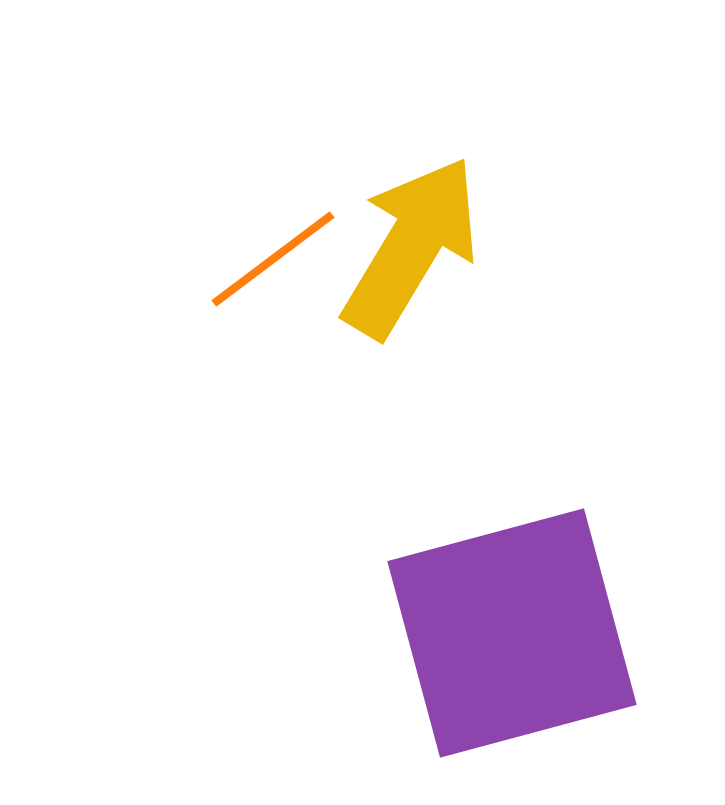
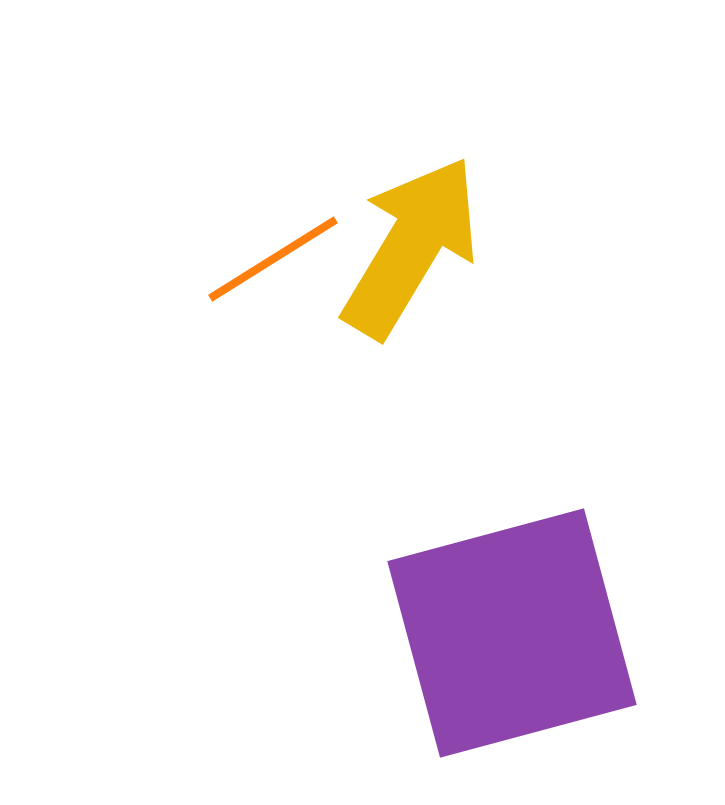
orange line: rotated 5 degrees clockwise
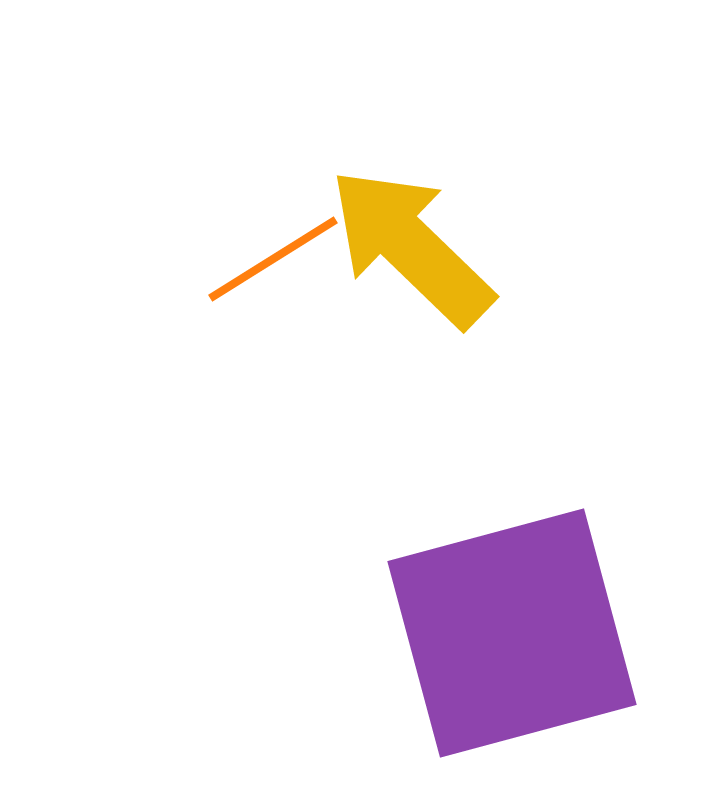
yellow arrow: rotated 77 degrees counterclockwise
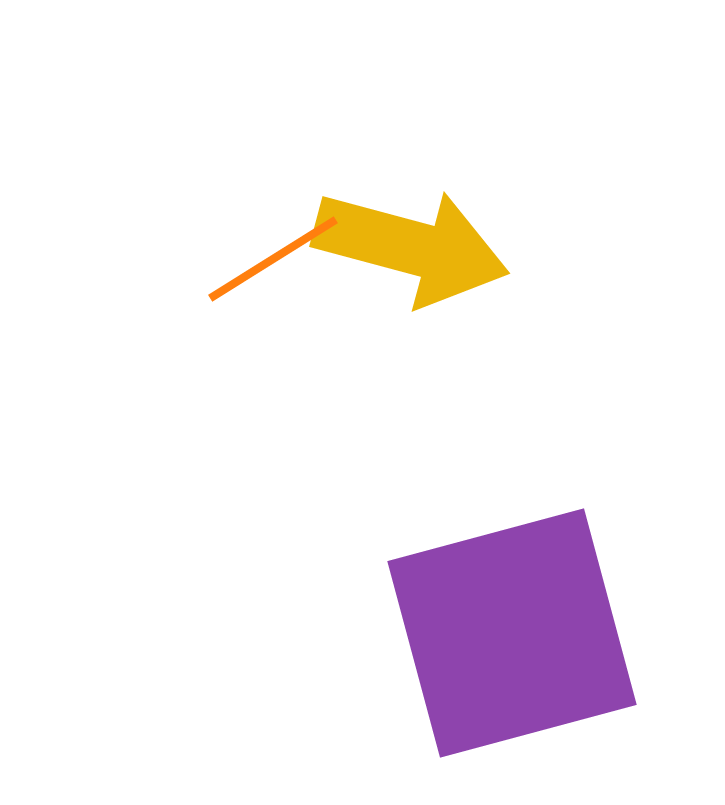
yellow arrow: rotated 151 degrees clockwise
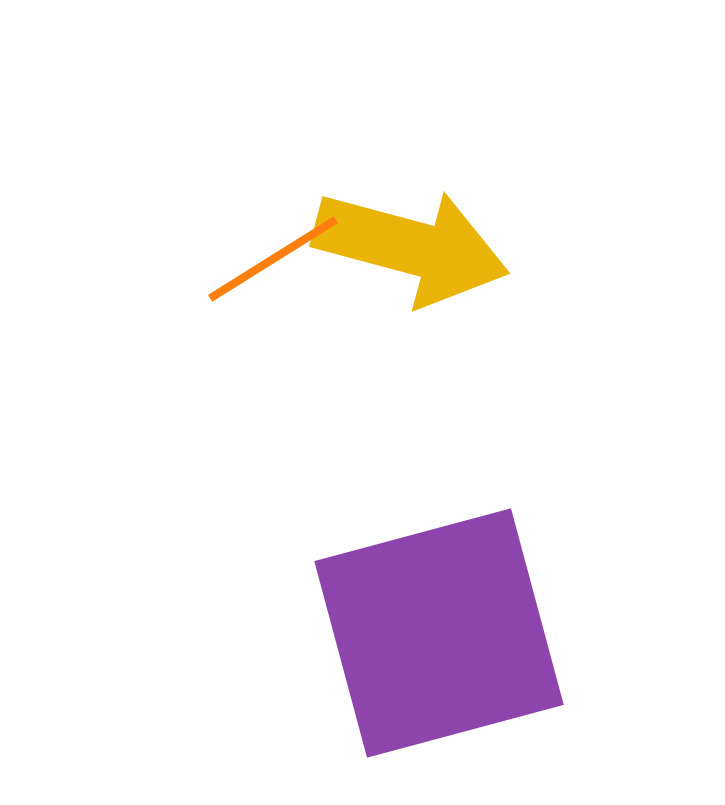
purple square: moved 73 px left
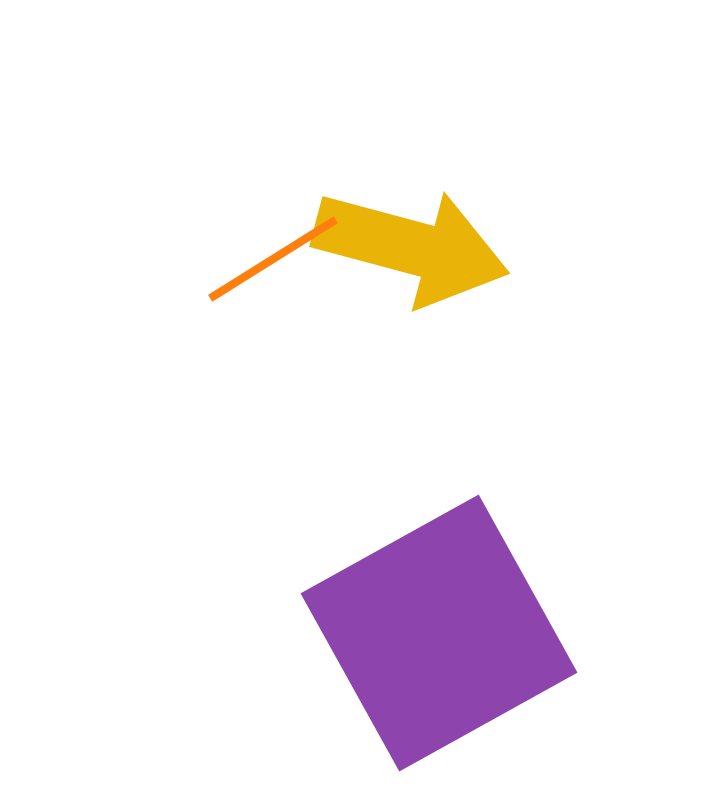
purple square: rotated 14 degrees counterclockwise
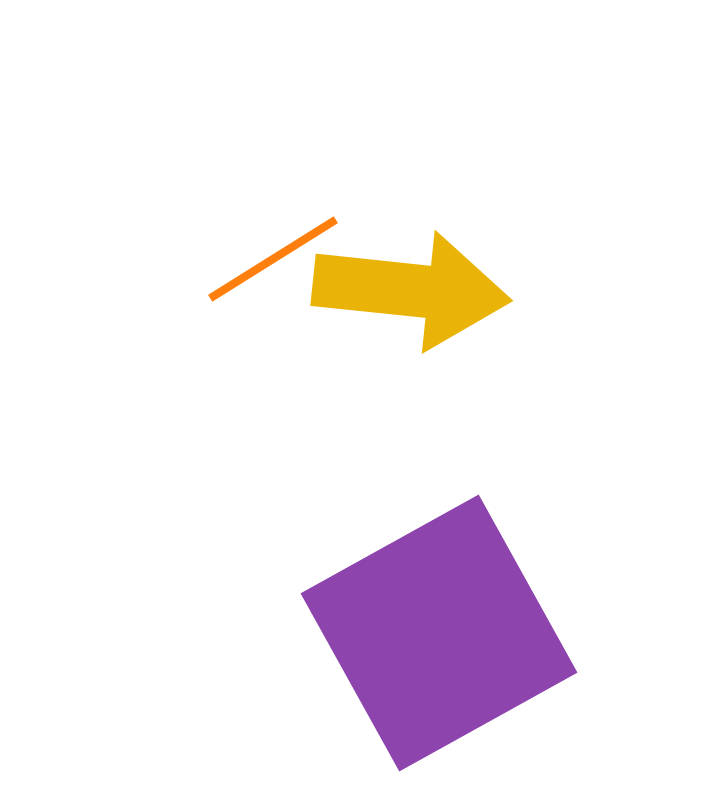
yellow arrow: moved 43 px down; rotated 9 degrees counterclockwise
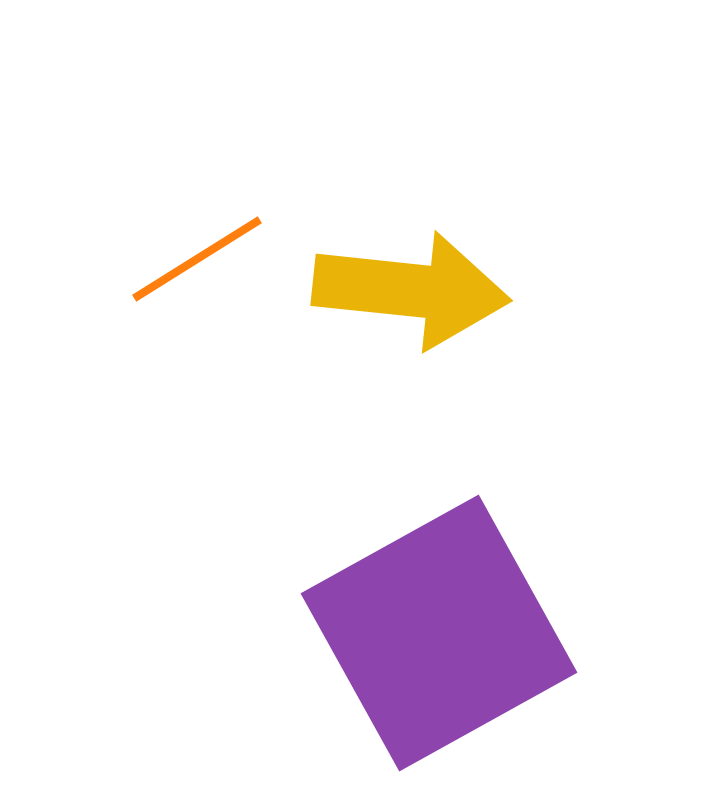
orange line: moved 76 px left
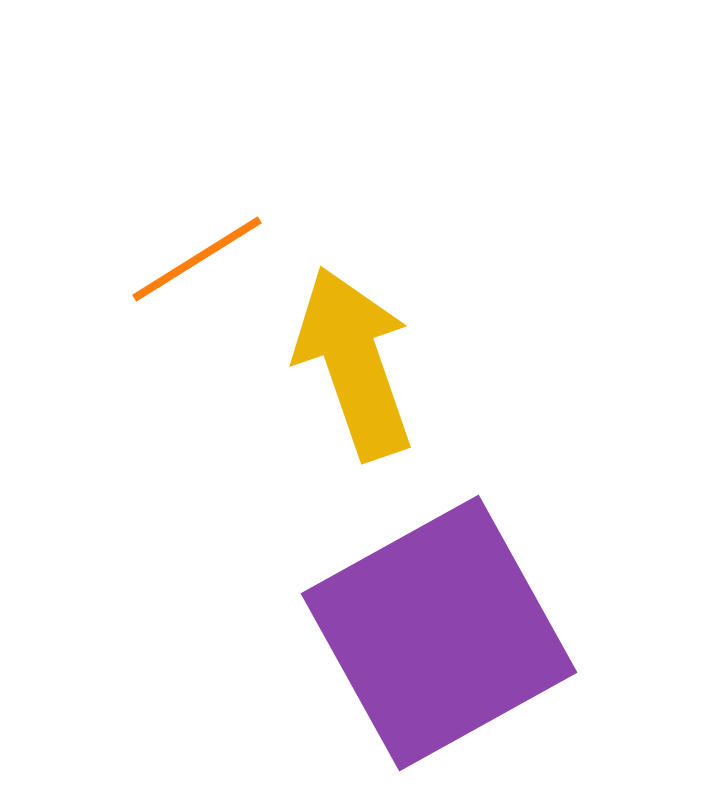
yellow arrow: moved 57 px left, 73 px down; rotated 115 degrees counterclockwise
